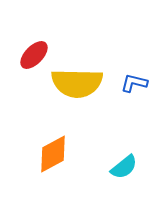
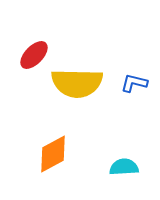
cyan semicircle: rotated 144 degrees counterclockwise
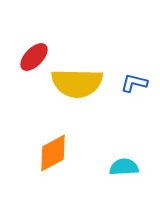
red ellipse: moved 2 px down
orange diamond: moved 1 px up
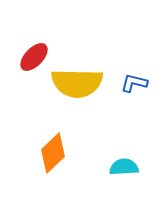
orange diamond: rotated 15 degrees counterclockwise
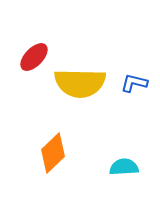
yellow semicircle: moved 3 px right
